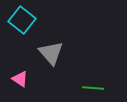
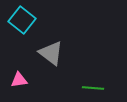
gray triangle: rotated 12 degrees counterclockwise
pink triangle: moved 1 px left, 1 px down; rotated 42 degrees counterclockwise
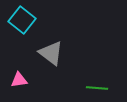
green line: moved 4 px right
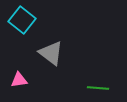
green line: moved 1 px right
